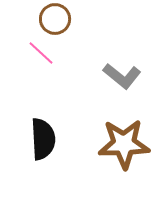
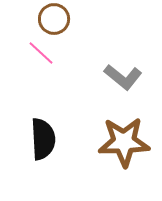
brown circle: moved 1 px left
gray L-shape: moved 1 px right, 1 px down
brown star: moved 2 px up
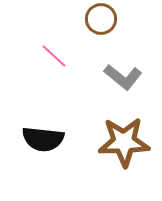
brown circle: moved 47 px right
pink line: moved 13 px right, 3 px down
black semicircle: rotated 99 degrees clockwise
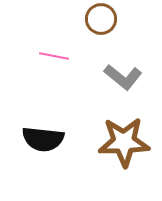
pink line: rotated 32 degrees counterclockwise
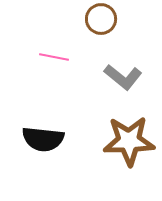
pink line: moved 1 px down
brown star: moved 5 px right, 1 px up
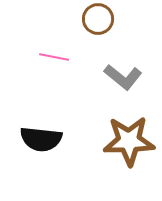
brown circle: moved 3 px left
black semicircle: moved 2 px left
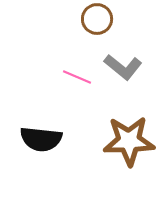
brown circle: moved 1 px left
pink line: moved 23 px right, 20 px down; rotated 12 degrees clockwise
gray L-shape: moved 10 px up
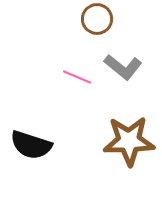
black semicircle: moved 10 px left, 6 px down; rotated 12 degrees clockwise
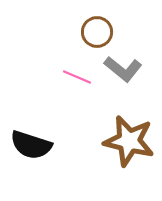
brown circle: moved 13 px down
gray L-shape: moved 2 px down
brown star: rotated 15 degrees clockwise
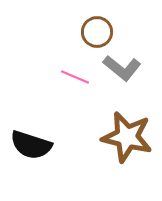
gray L-shape: moved 1 px left, 1 px up
pink line: moved 2 px left
brown star: moved 2 px left, 4 px up
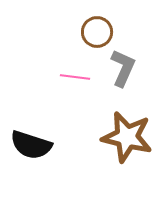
gray L-shape: moved 1 px right; rotated 105 degrees counterclockwise
pink line: rotated 16 degrees counterclockwise
